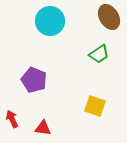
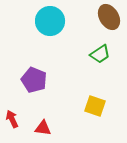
green trapezoid: moved 1 px right
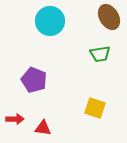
green trapezoid: rotated 25 degrees clockwise
yellow square: moved 2 px down
red arrow: moved 3 px right; rotated 114 degrees clockwise
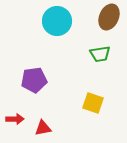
brown ellipse: rotated 55 degrees clockwise
cyan circle: moved 7 px right
purple pentagon: rotated 30 degrees counterclockwise
yellow square: moved 2 px left, 5 px up
red triangle: rotated 18 degrees counterclockwise
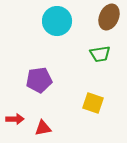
purple pentagon: moved 5 px right
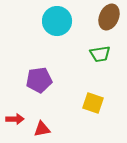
red triangle: moved 1 px left, 1 px down
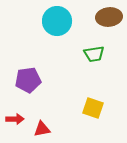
brown ellipse: rotated 60 degrees clockwise
green trapezoid: moved 6 px left
purple pentagon: moved 11 px left
yellow square: moved 5 px down
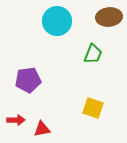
green trapezoid: moved 1 px left; rotated 60 degrees counterclockwise
red arrow: moved 1 px right, 1 px down
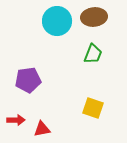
brown ellipse: moved 15 px left
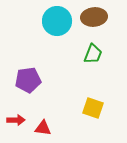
red triangle: moved 1 px right, 1 px up; rotated 18 degrees clockwise
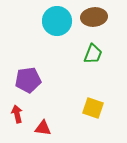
red arrow: moved 1 px right, 6 px up; rotated 102 degrees counterclockwise
